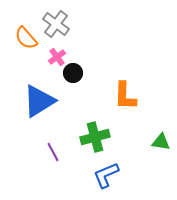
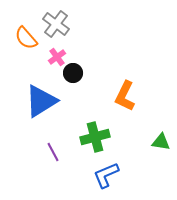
orange L-shape: rotated 24 degrees clockwise
blue triangle: moved 2 px right
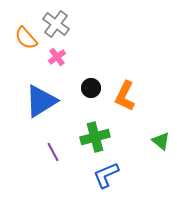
black circle: moved 18 px right, 15 px down
green triangle: moved 1 px up; rotated 30 degrees clockwise
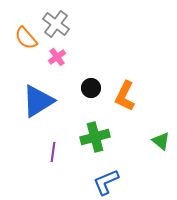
blue triangle: moved 3 px left
purple line: rotated 36 degrees clockwise
blue L-shape: moved 7 px down
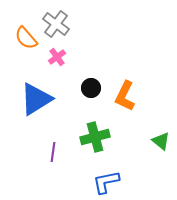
blue triangle: moved 2 px left, 2 px up
blue L-shape: rotated 12 degrees clockwise
